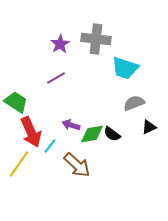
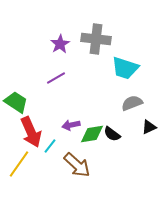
gray semicircle: moved 2 px left
purple arrow: rotated 30 degrees counterclockwise
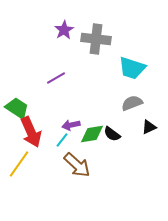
purple star: moved 4 px right, 14 px up
cyan trapezoid: moved 7 px right
green trapezoid: moved 1 px right, 6 px down
cyan line: moved 12 px right, 6 px up
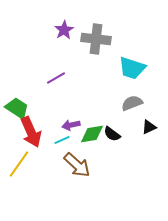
cyan line: rotated 28 degrees clockwise
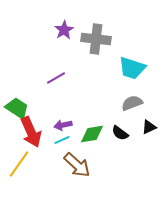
purple arrow: moved 8 px left
black semicircle: moved 8 px right, 1 px up
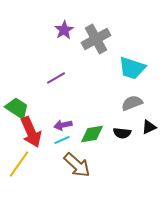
gray cross: rotated 36 degrees counterclockwise
black semicircle: moved 2 px right; rotated 30 degrees counterclockwise
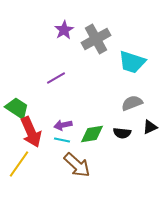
cyan trapezoid: moved 6 px up
black triangle: moved 1 px right
cyan line: rotated 35 degrees clockwise
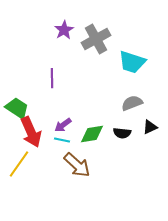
purple line: moved 4 px left; rotated 60 degrees counterclockwise
purple arrow: rotated 24 degrees counterclockwise
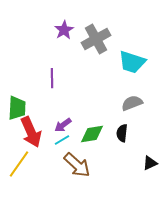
green trapezoid: rotated 60 degrees clockwise
black triangle: moved 36 px down
black semicircle: rotated 90 degrees clockwise
cyan line: rotated 42 degrees counterclockwise
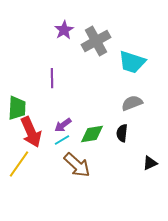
gray cross: moved 2 px down
